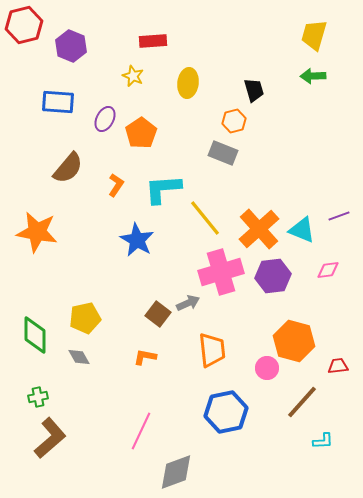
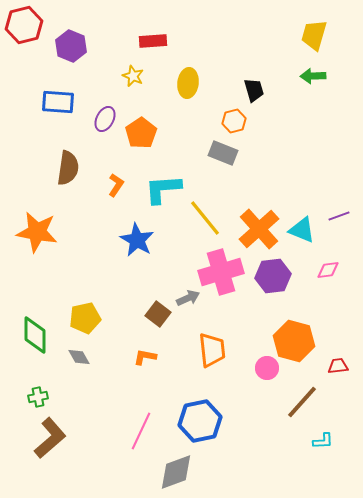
brown semicircle at (68, 168): rotated 32 degrees counterclockwise
gray arrow at (188, 303): moved 5 px up
blue hexagon at (226, 412): moved 26 px left, 9 px down
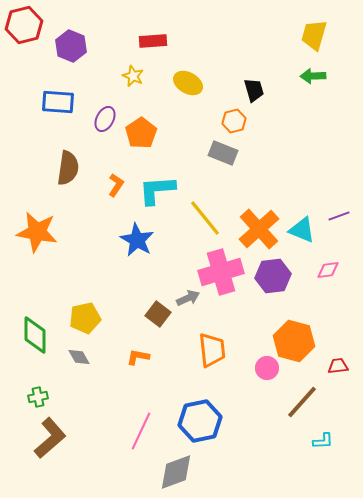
yellow ellipse at (188, 83): rotated 68 degrees counterclockwise
cyan L-shape at (163, 189): moved 6 px left, 1 px down
orange L-shape at (145, 357): moved 7 px left
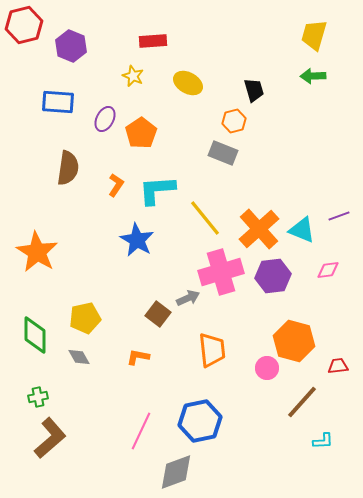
orange star at (37, 232): moved 20 px down; rotated 21 degrees clockwise
